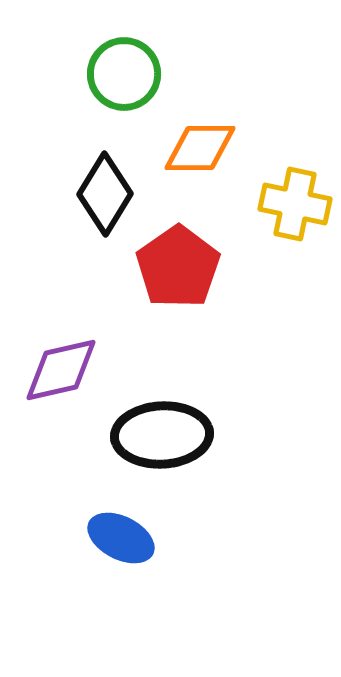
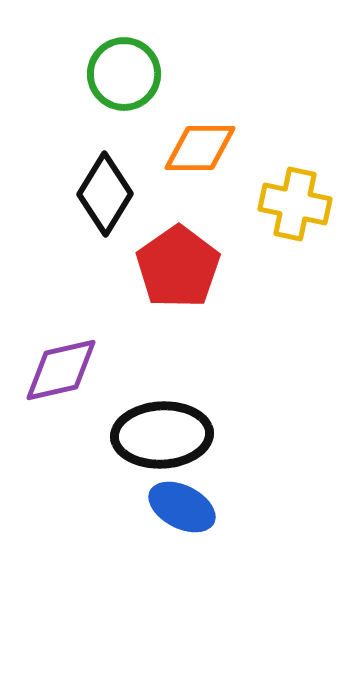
blue ellipse: moved 61 px right, 31 px up
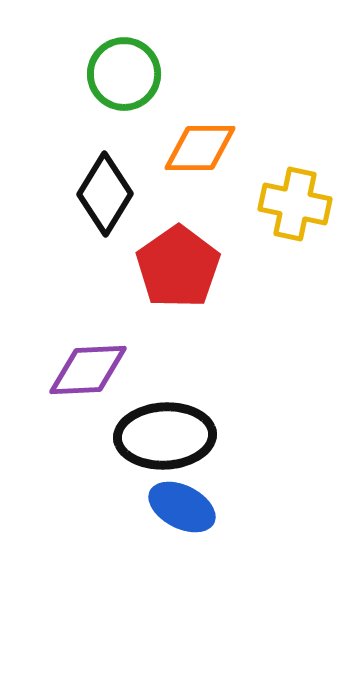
purple diamond: moved 27 px right; rotated 10 degrees clockwise
black ellipse: moved 3 px right, 1 px down
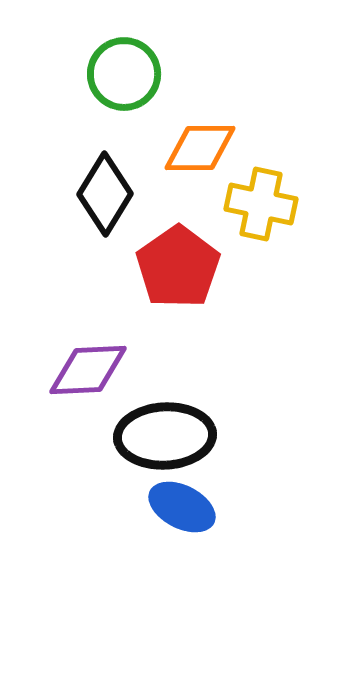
yellow cross: moved 34 px left
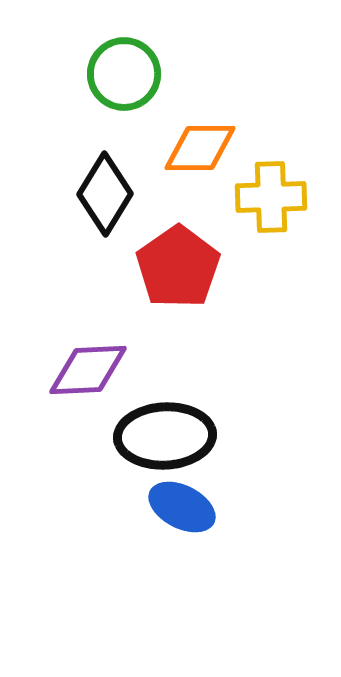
yellow cross: moved 10 px right, 7 px up; rotated 14 degrees counterclockwise
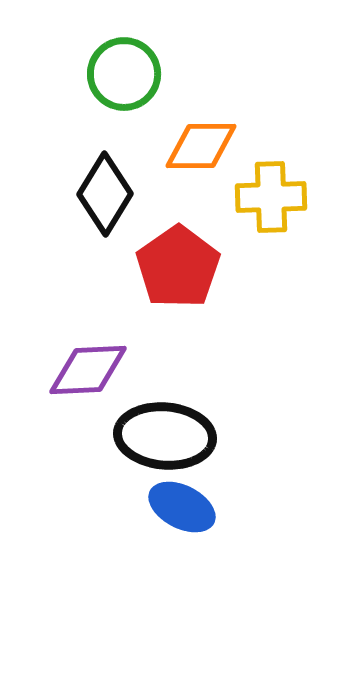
orange diamond: moved 1 px right, 2 px up
black ellipse: rotated 8 degrees clockwise
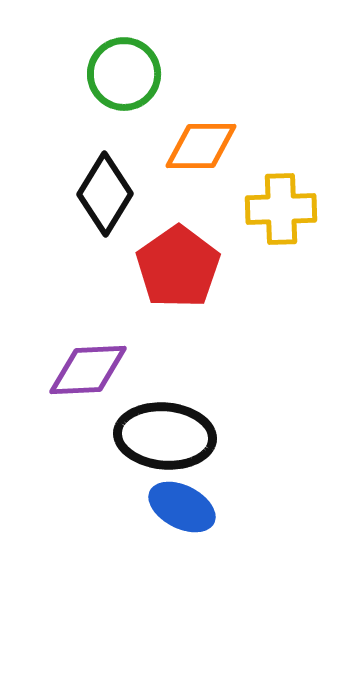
yellow cross: moved 10 px right, 12 px down
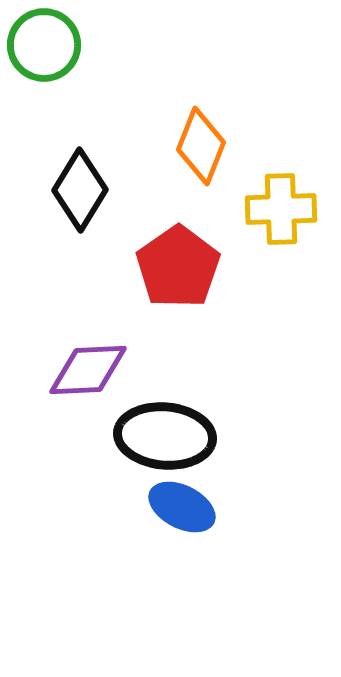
green circle: moved 80 px left, 29 px up
orange diamond: rotated 68 degrees counterclockwise
black diamond: moved 25 px left, 4 px up
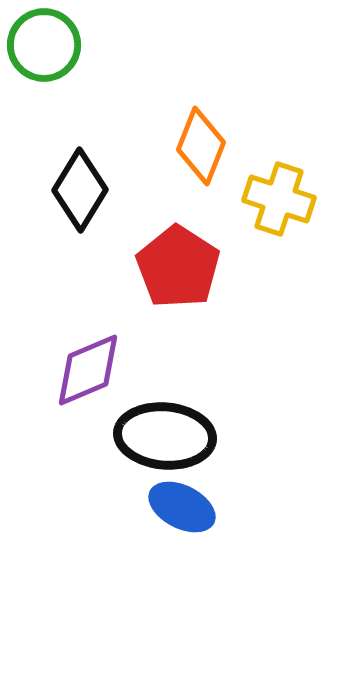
yellow cross: moved 2 px left, 10 px up; rotated 20 degrees clockwise
red pentagon: rotated 4 degrees counterclockwise
purple diamond: rotated 20 degrees counterclockwise
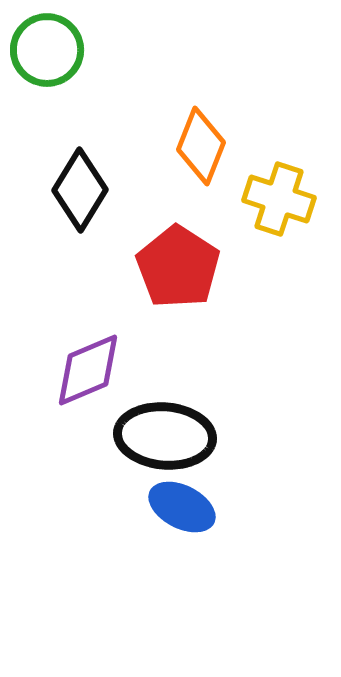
green circle: moved 3 px right, 5 px down
